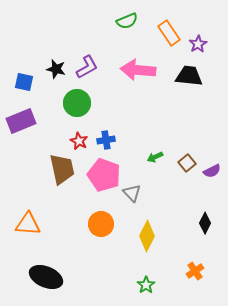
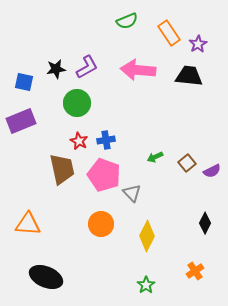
black star: rotated 24 degrees counterclockwise
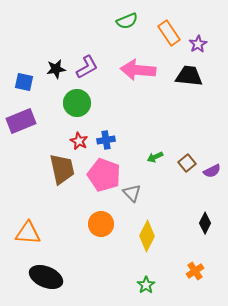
orange triangle: moved 9 px down
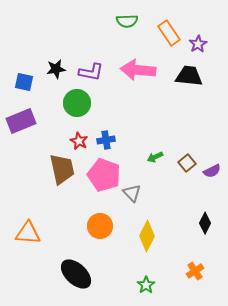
green semicircle: rotated 20 degrees clockwise
purple L-shape: moved 4 px right, 5 px down; rotated 40 degrees clockwise
orange circle: moved 1 px left, 2 px down
black ellipse: moved 30 px right, 3 px up; rotated 20 degrees clockwise
